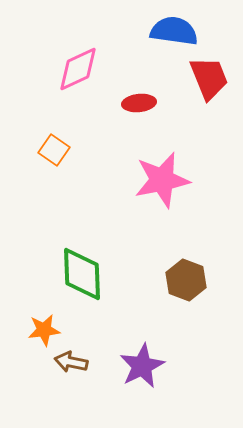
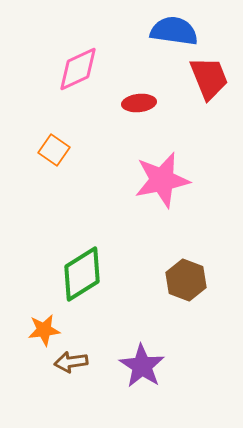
green diamond: rotated 60 degrees clockwise
brown arrow: rotated 20 degrees counterclockwise
purple star: rotated 12 degrees counterclockwise
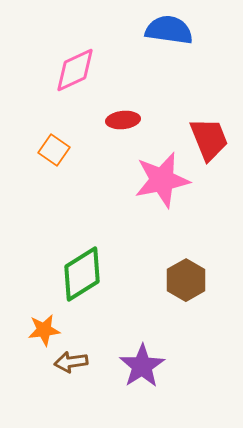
blue semicircle: moved 5 px left, 1 px up
pink diamond: moved 3 px left, 1 px down
red trapezoid: moved 61 px down
red ellipse: moved 16 px left, 17 px down
brown hexagon: rotated 9 degrees clockwise
purple star: rotated 6 degrees clockwise
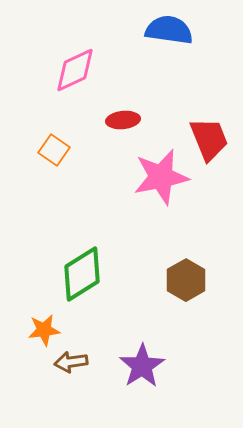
pink star: moved 1 px left, 3 px up
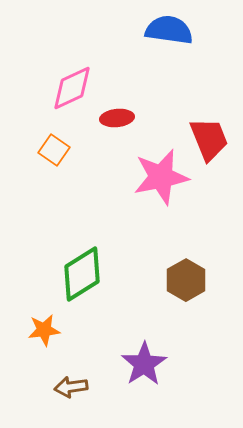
pink diamond: moved 3 px left, 18 px down
red ellipse: moved 6 px left, 2 px up
brown arrow: moved 25 px down
purple star: moved 2 px right, 2 px up
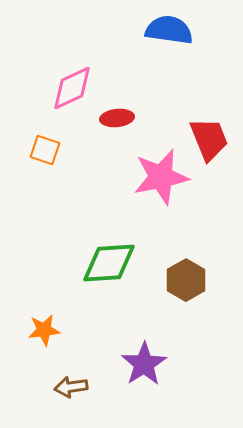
orange square: moved 9 px left; rotated 16 degrees counterclockwise
green diamond: moved 27 px right, 11 px up; rotated 28 degrees clockwise
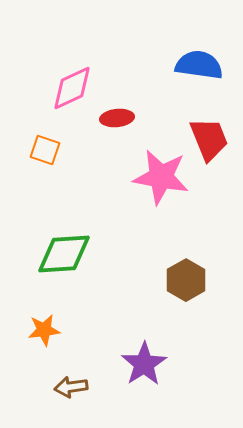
blue semicircle: moved 30 px right, 35 px down
pink star: rotated 22 degrees clockwise
green diamond: moved 45 px left, 9 px up
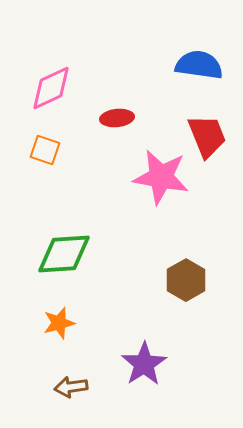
pink diamond: moved 21 px left
red trapezoid: moved 2 px left, 3 px up
orange star: moved 15 px right, 7 px up; rotated 8 degrees counterclockwise
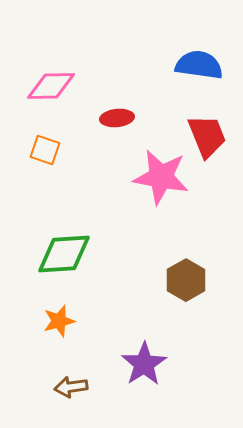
pink diamond: moved 2 px up; rotated 24 degrees clockwise
orange star: moved 2 px up
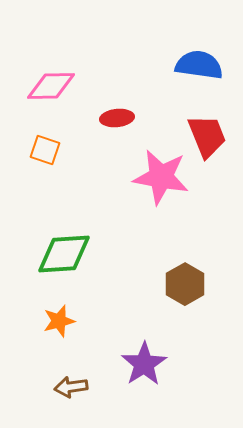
brown hexagon: moved 1 px left, 4 px down
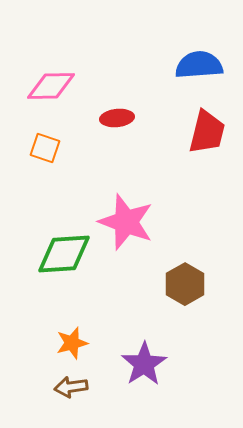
blue semicircle: rotated 12 degrees counterclockwise
red trapezoid: moved 4 px up; rotated 36 degrees clockwise
orange square: moved 2 px up
pink star: moved 35 px left, 45 px down; rotated 10 degrees clockwise
orange star: moved 13 px right, 22 px down
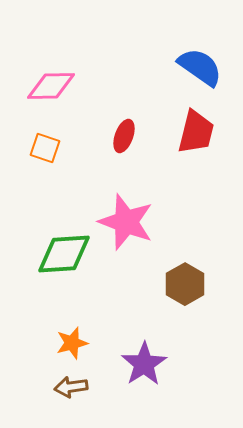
blue semicircle: moved 1 px right, 2 px down; rotated 39 degrees clockwise
red ellipse: moved 7 px right, 18 px down; rotated 64 degrees counterclockwise
red trapezoid: moved 11 px left
